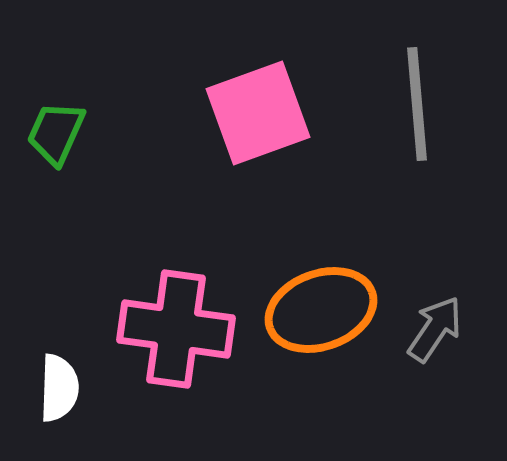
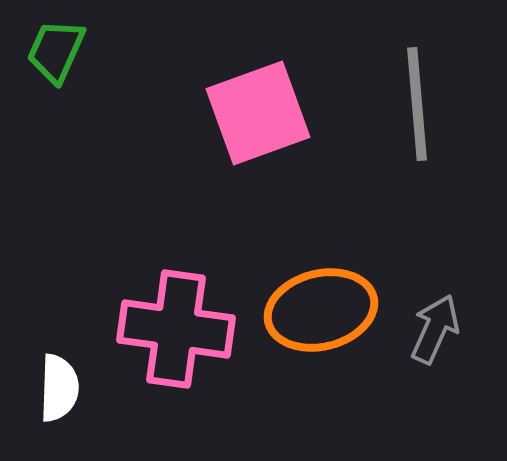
green trapezoid: moved 82 px up
orange ellipse: rotated 6 degrees clockwise
gray arrow: rotated 10 degrees counterclockwise
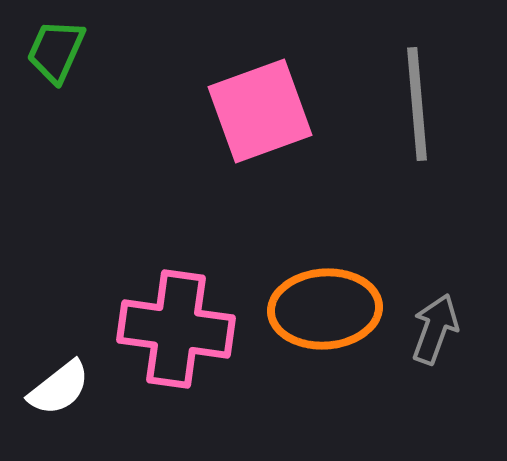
pink square: moved 2 px right, 2 px up
orange ellipse: moved 4 px right, 1 px up; rotated 10 degrees clockwise
gray arrow: rotated 4 degrees counterclockwise
white semicircle: rotated 50 degrees clockwise
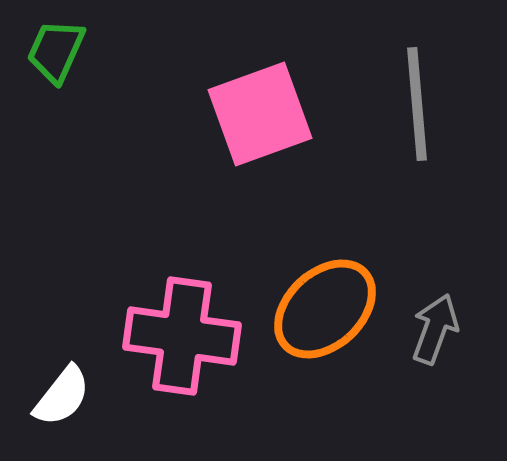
pink square: moved 3 px down
orange ellipse: rotated 39 degrees counterclockwise
pink cross: moved 6 px right, 7 px down
white semicircle: moved 3 px right, 8 px down; rotated 14 degrees counterclockwise
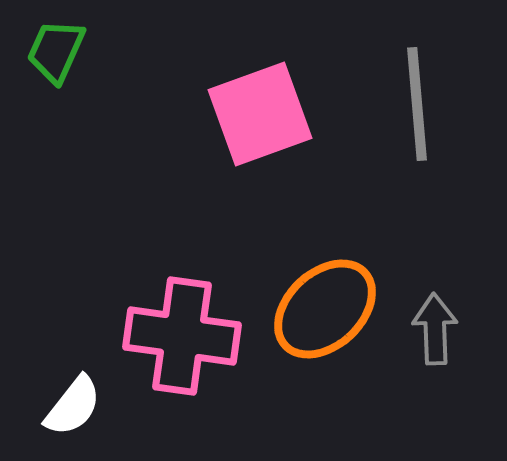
gray arrow: rotated 22 degrees counterclockwise
white semicircle: moved 11 px right, 10 px down
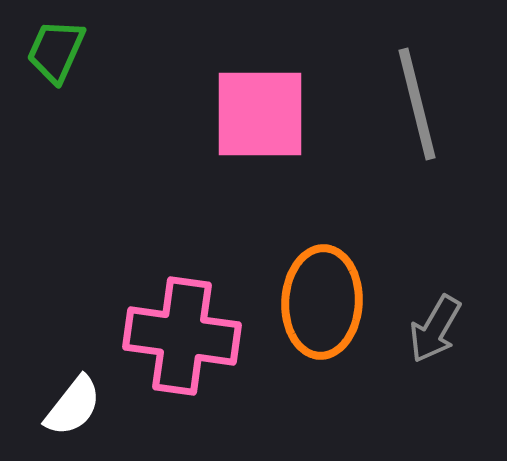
gray line: rotated 9 degrees counterclockwise
pink square: rotated 20 degrees clockwise
orange ellipse: moved 3 px left, 7 px up; rotated 44 degrees counterclockwise
gray arrow: rotated 148 degrees counterclockwise
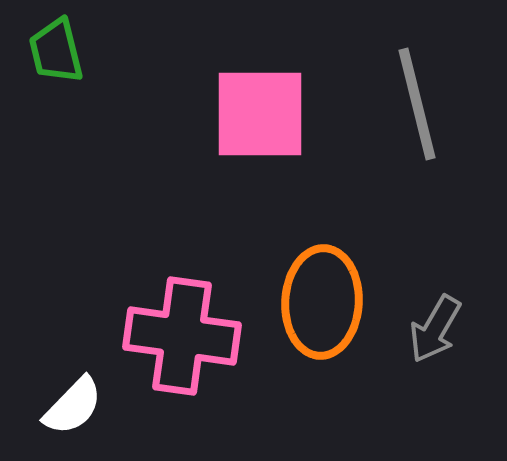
green trapezoid: rotated 38 degrees counterclockwise
white semicircle: rotated 6 degrees clockwise
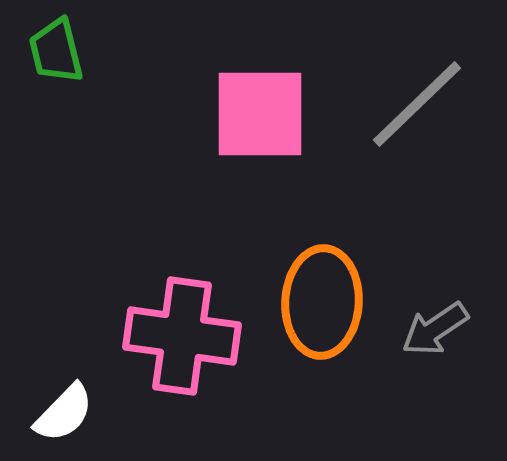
gray line: rotated 60 degrees clockwise
gray arrow: rotated 26 degrees clockwise
white semicircle: moved 9 px left, 7 px down
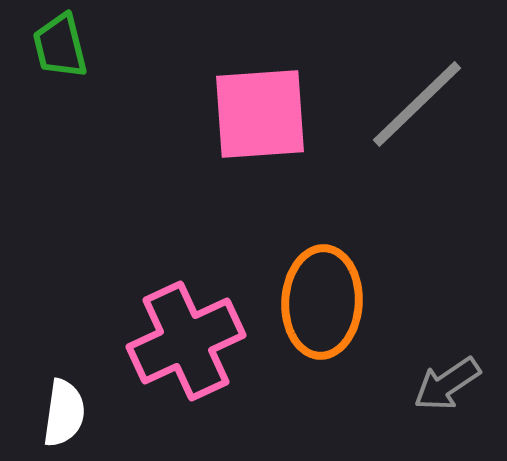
green trapezoid: moved 4 px right, 5 px up
pink square: rotated 4 degrees counterclockwise
gray arrow: moved 12 px right, 55 px down
pink cross: moved 4 px right, 5 px down; rotated 33 degrees counterclockwise
white semicircle: rotated 36 degrees counterclockwise
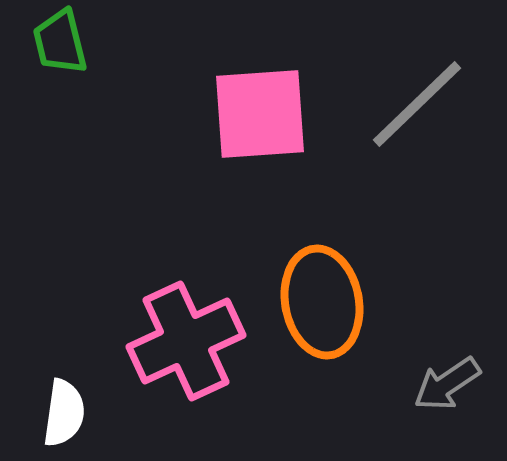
green trapezoid: moved 4 px up
orange ellipse: rotated 13 degrees counterclockwise
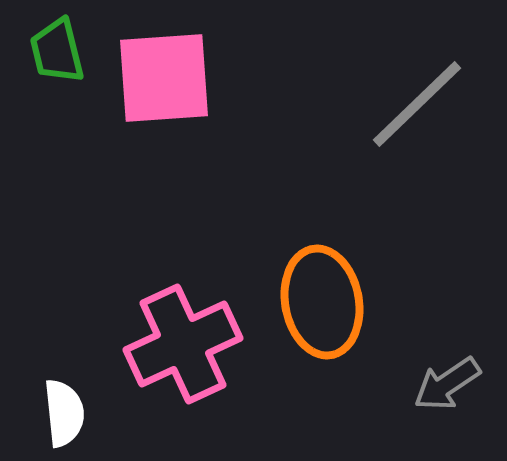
green trapezoid: moved 3 px left, 9 px down
pink square: moved 96 px left, 36 px up
pink cross: moved 3 px left, 3 px down
white semicircle: rotated 14 degrees counterclockwise
